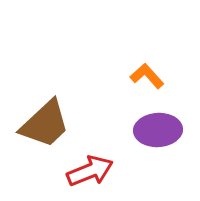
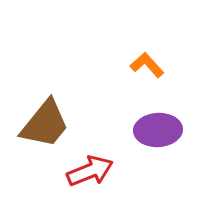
orange L-shape: moved 11 px up
brown trapezoid: rotated 8 degrees counterclockwise
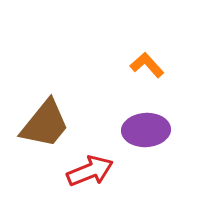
purple ellipse: moved 12 px left
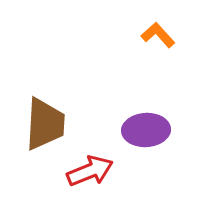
orange L-shape: moved 11 px right, 30 px up
brown trapezoid: rotated 36 degrees counterclockwise
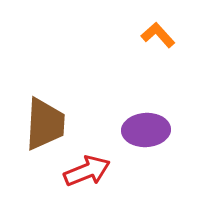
red arrow: moved 3 px left
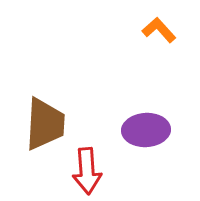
orange L-shape: moved 1 px right, 5 px up
red arrow: rotated 108 degrees clockwise
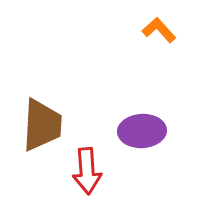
brown trapezoid: moved 3 px left, 1 px down
purple ellipse: moved 4 px left, 1 px down
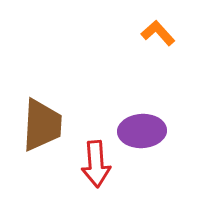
orange L-shape: moved 1 px left, 3 px down
red arrow: moved 9 px right, 7 px up
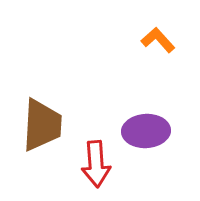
orange L-shape: moved 7 px down
purple ellipse: moved 4 px right
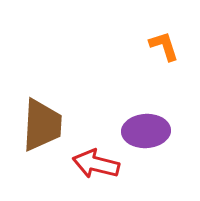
orange L-shape: moved 6 px right, 6 px down; rotated 24 degrees clockwise
red arrow: rotated 108 degrees clockwise
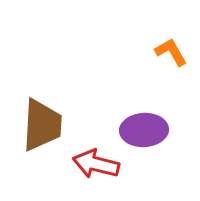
orange L-shape: moved 7 px right, 6 px down; rotated 12 degrees counterclockwise
purple ellipse: moved 2 px left, 1 px up
